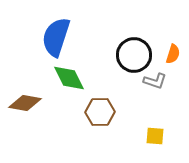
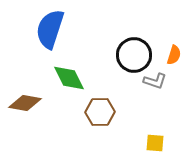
blue semicircle: moved 6 px left, 8 px up
orange semicircle: moved 1 px right, 1 px down
yellow square: moved 7 px down
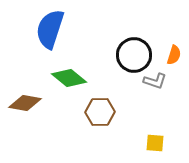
green diamond: rotated 24 degrees counterclockwise
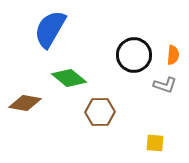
blue semicircle: rotated 12 degrees clockwise
orange semicircle: moved 1 px left; rotated 12 degrees counterclockwise
gray L-shape: moved 10 px right, 4 px down
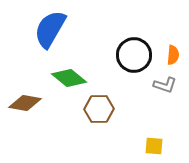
brown hexagon: moved 1 px left, 3 px up
yellow square: moved 1 px left, 3 px down
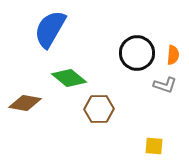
black circle: moved 3 px right, 2 px up
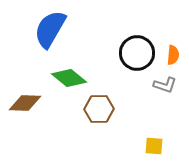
brown diamond: rotated 8 degrees counterclockwise
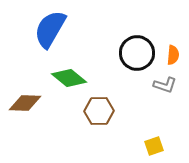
brown hexagon: moved 2 px down
yellow square: rotated 24 degrees counterclockwise
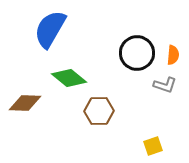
yellow square: moved 1 px left
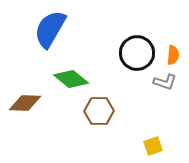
green diamond: moved 2 px right, 1 px down
gray L-shape: moved 3 px up
